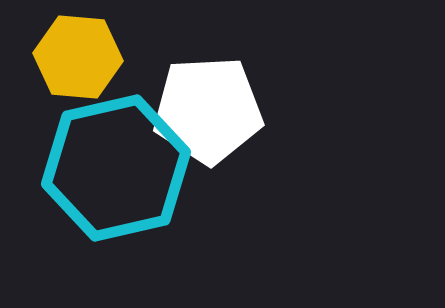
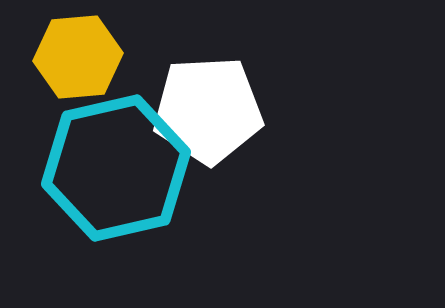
yellow hexagon: rotated 10 degrees counterclockwise
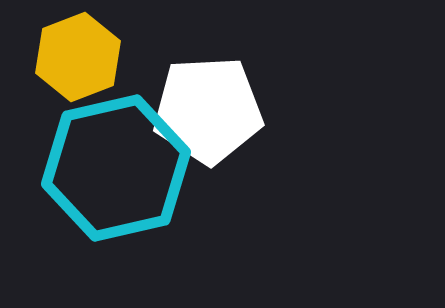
yellow hexagon: rotated 16 degrees counterclockwise
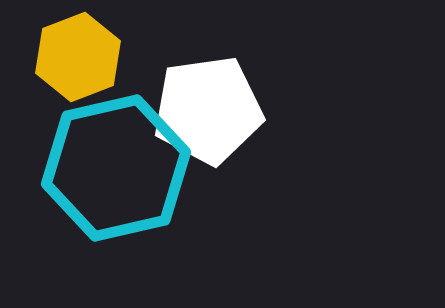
white pentagon: rotated 5 degrees counterclockwise
